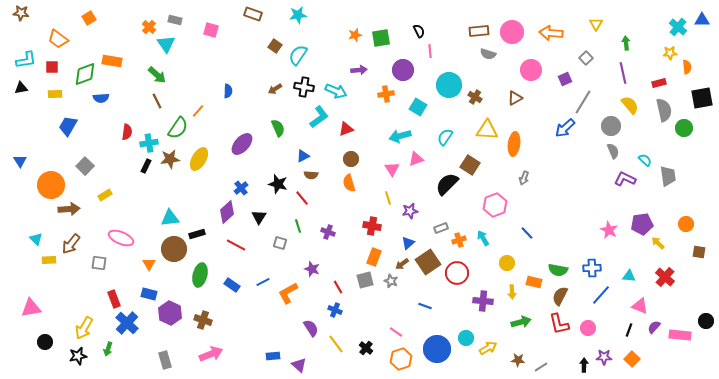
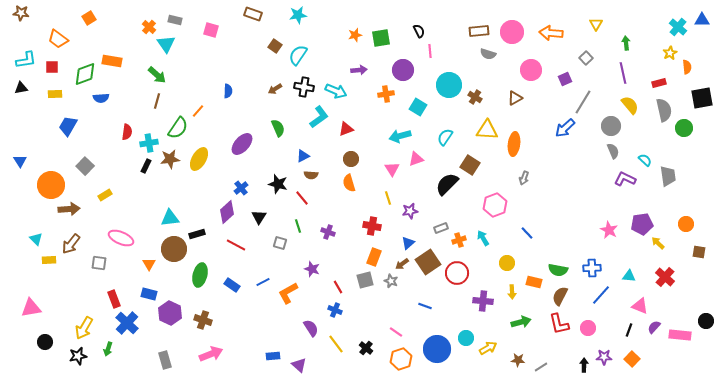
yellow star at (670, 53): rotated 24 degrees counterclockwise
brown line at (157, 101): rotated 42 degrees clockwise
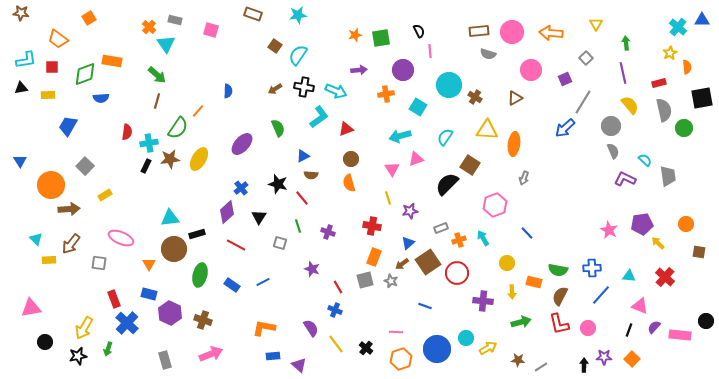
yellow rectangle at (55, 94): moved 7 px left, 1 px down
orange L-shape at (288, 293): moved 24 px left, 35 px down; rotated 40 degrees clockwise
pink line at (396, 332): rotated 32 degrees counterclockwise
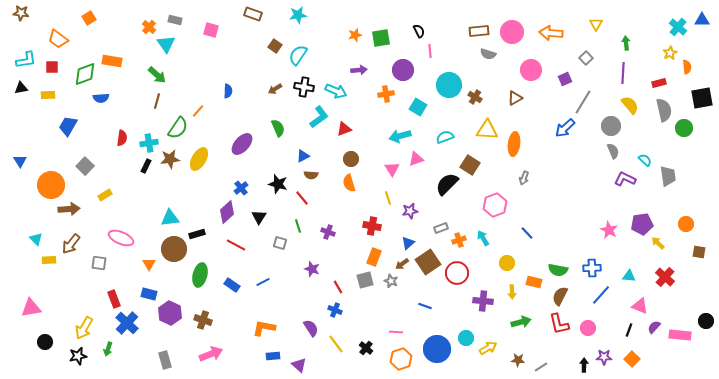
purple line at (623, 73): rotated 15 degrees clockwise
red triangle at (346, 129): moved 2 px left
red semicircle at (127, 132): moved 5 px left, 6 px down
cyan semicircle at (445, 137): rotated 36 degrees clockwise
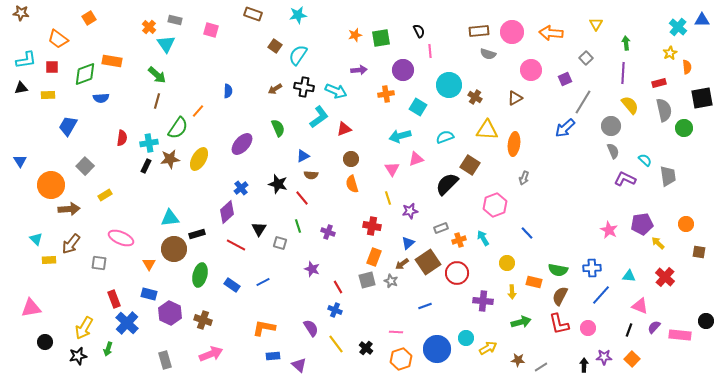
orange semicircle at (349, 183): moved 3 px right, 1 px down
black triangle at (259, 217): moved 12 px down
gray square at (365, 280): moved 2 px right
blue line at (425, 306): rotated 40 degrees counterclockwise
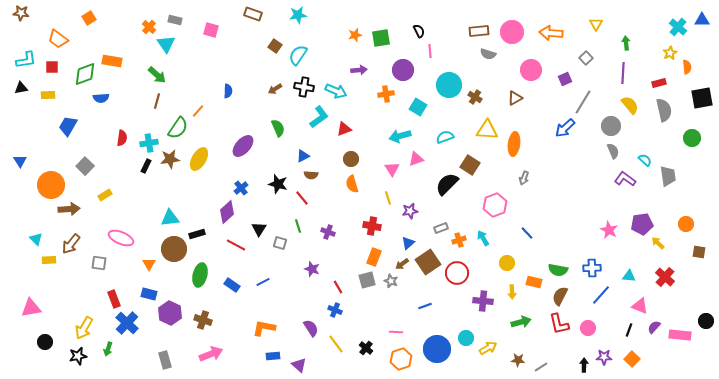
green circle at (684, 128): moved 8 px right, 10 px down
purple ellipse at (242, 144): moved 1 px right, 2 px down
purple L-shape at (625, 179): rotated 10 degrees clockwise
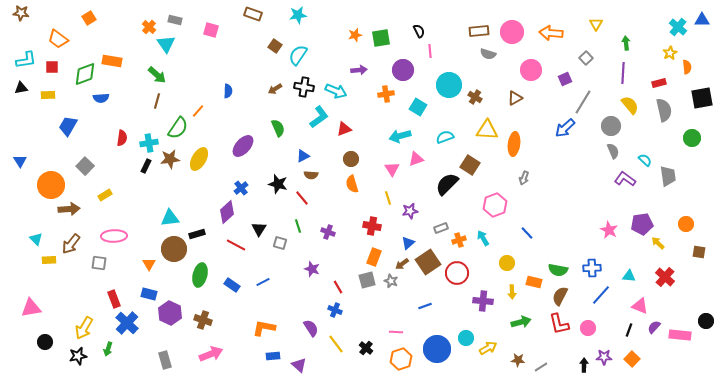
pink ellipse at (121, 238): moved 7 px left, 2 px up; rotated 25 degrees counterclockwise
